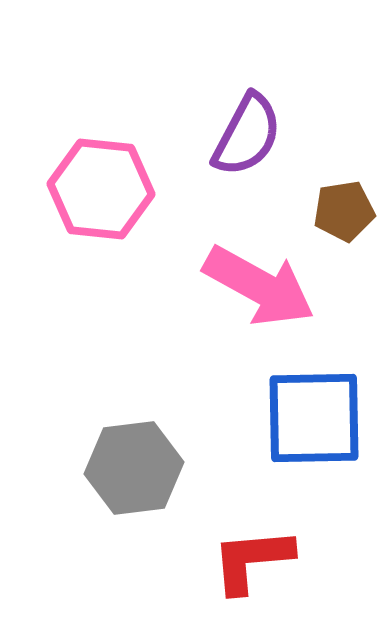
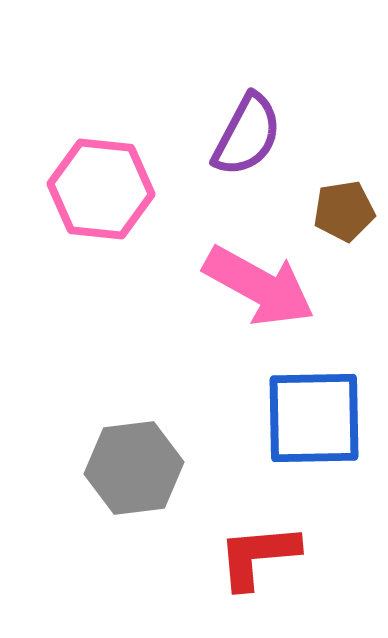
red L-shape: moved 6 px right, 4 px up
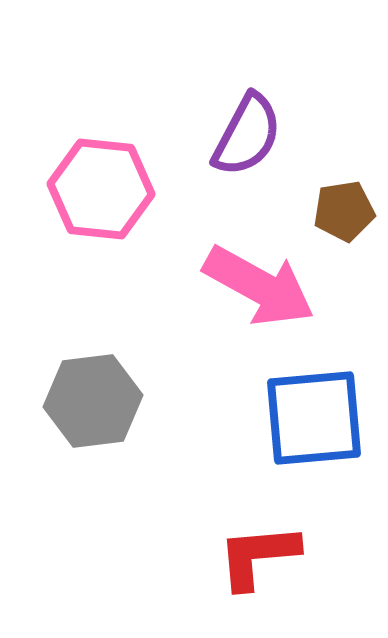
blue square: rotated 4 degrees counterclockwise
gray hexagon: moved 41 px left, 67 px up
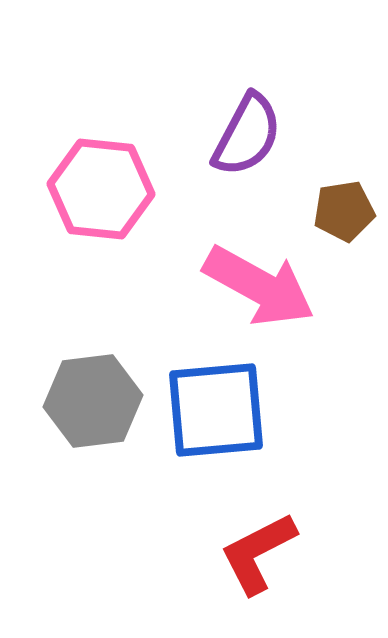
blue square: moved 98 px left, 8 px up
red L-shape: moved 3 px up; rotated 22 degrees counterclockwise
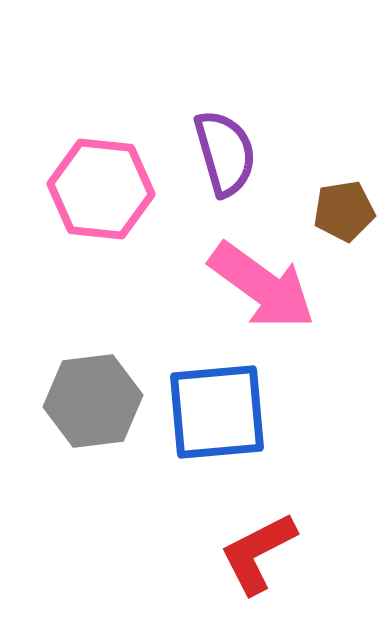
purple semicircle: moved 22 px left, 18 px down; rotated 44 degrees counterclockwise
pink arrow: moved 3 px right; rotated 7 degrees clockwise
blue square: moved 1 px right, 2 px down
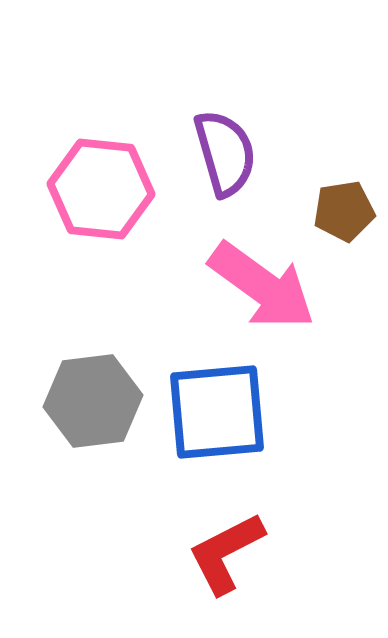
red L-shape: moved 32 px left
